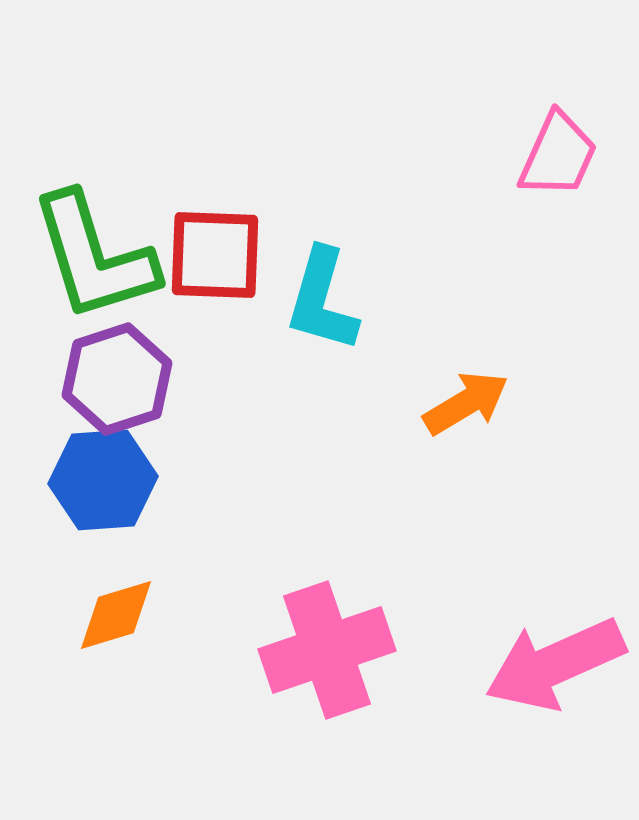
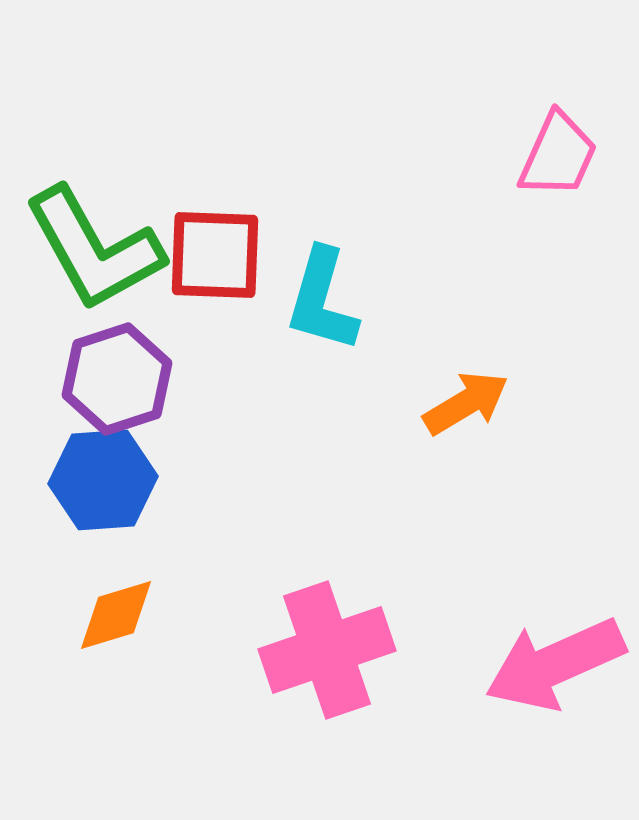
green L-shape: moved 8 px up; rotated 12 degrees counterclockwise
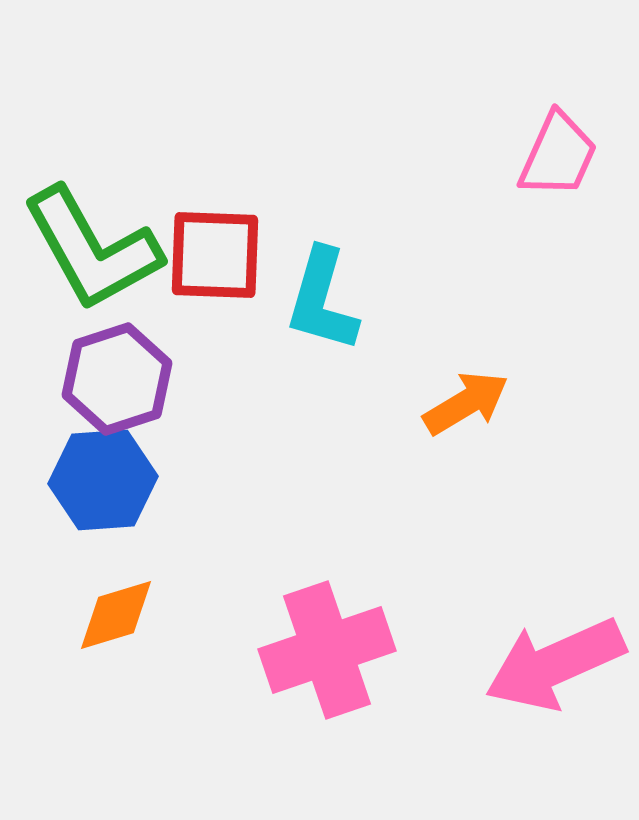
green L-shape: moved 2 px left
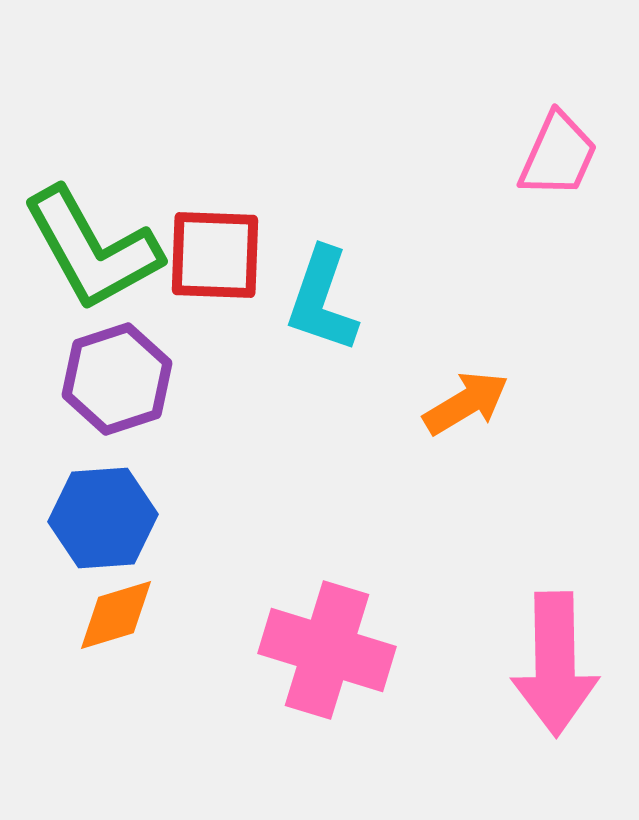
cyan L-shape: rotated 3 degrees clockwise
blue hexagon: moved 38 px down
pink cross: rotated 36 degrees clockwise
pink arrow: rotated 67 degrees counterclockwise
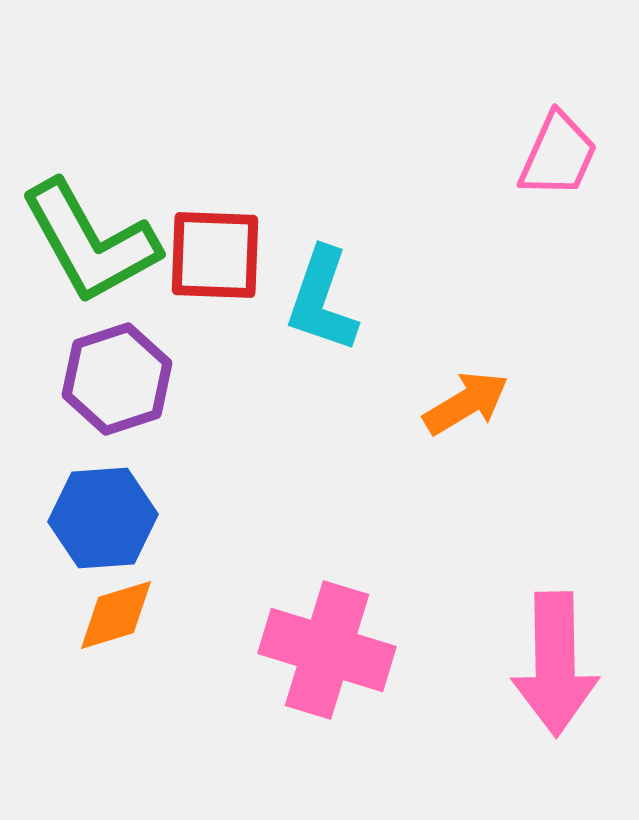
green L-shape: moved 2 px left, 7 px up
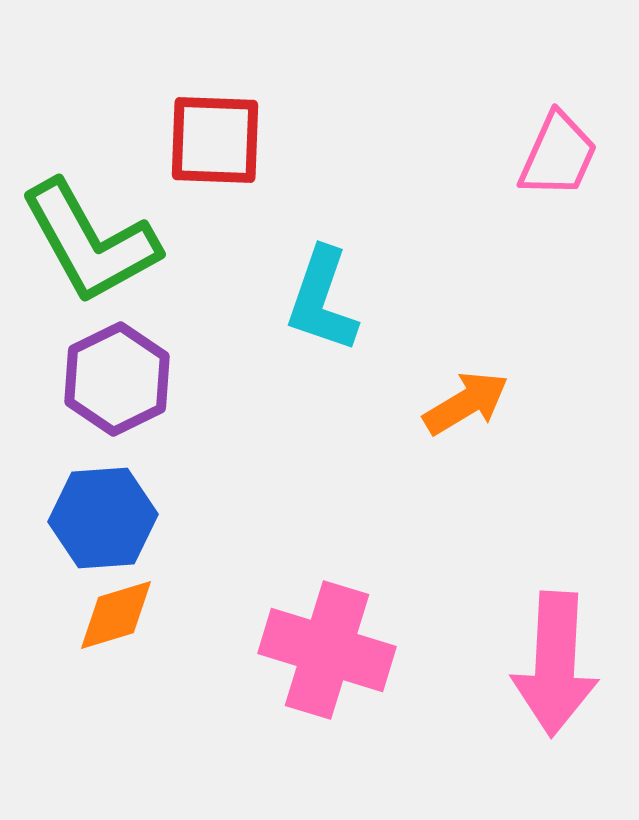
red square: moved 115 px up
purple hexagon: rotated 8 degrees counterclockwise
pink arrow: rotated 4 degrees clockwise
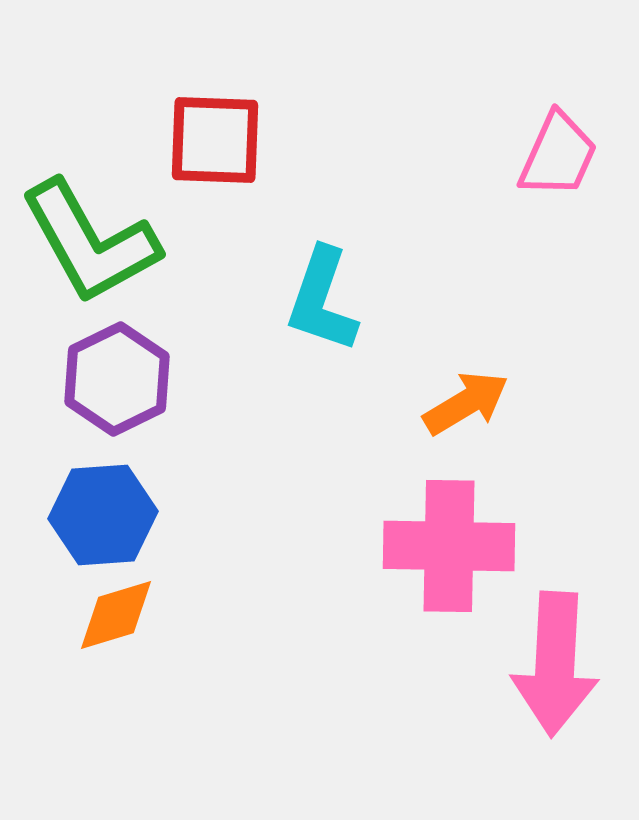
blue hexagon: moved 3 px up
pink cross: moved 122 px right, 104 px up; rotated 16 degrees counterclockwise
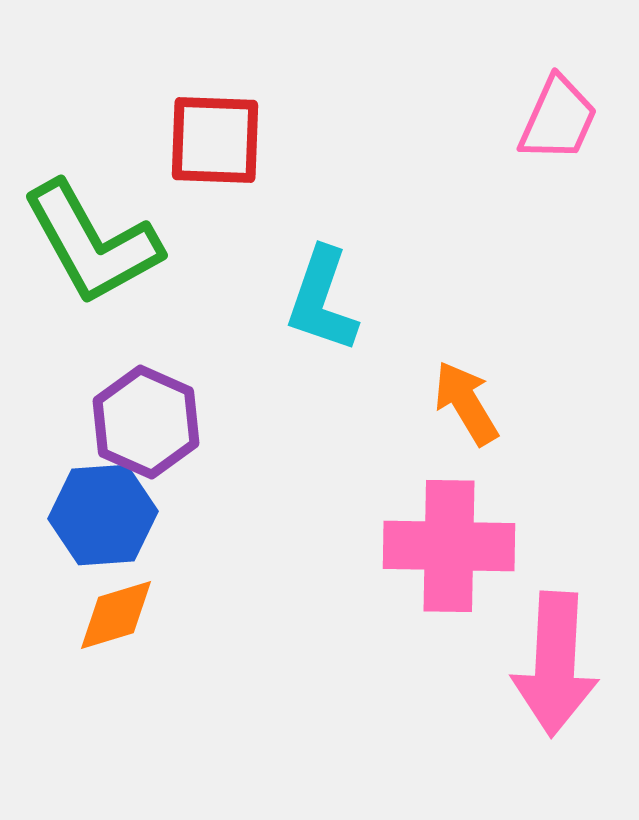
pink trapezoid: moved 36 px up
green L-shape: moved 2 px right, 1 px down
purple hexagon: moved 29 px right, 43 px down; rotated 10 degrees counterclockwise
orange arrow: rotated 90 degrees counterclockwise
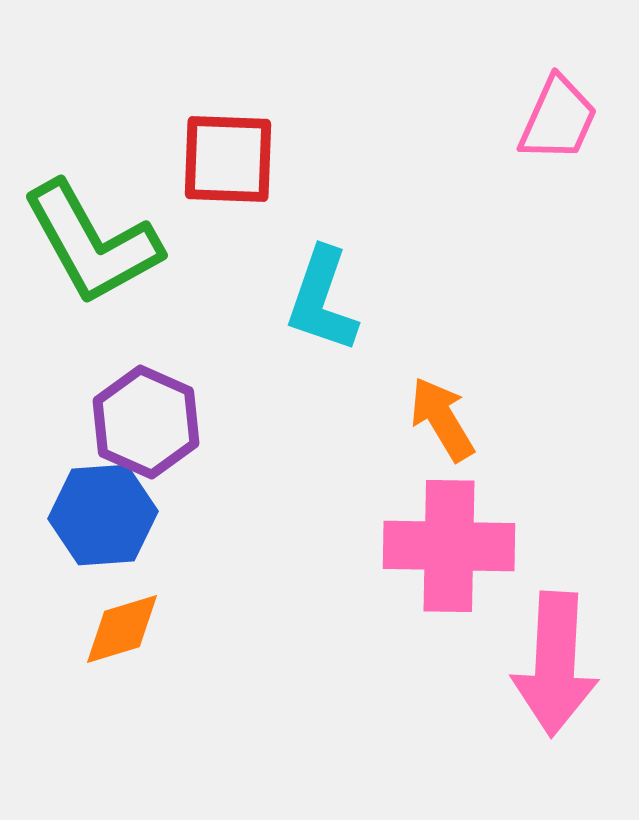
red square: moved 13 px right, 19 px down
orange arrow: moved 24 px left, 16 px down
orange diamond: moved 6 px right, 14 px down
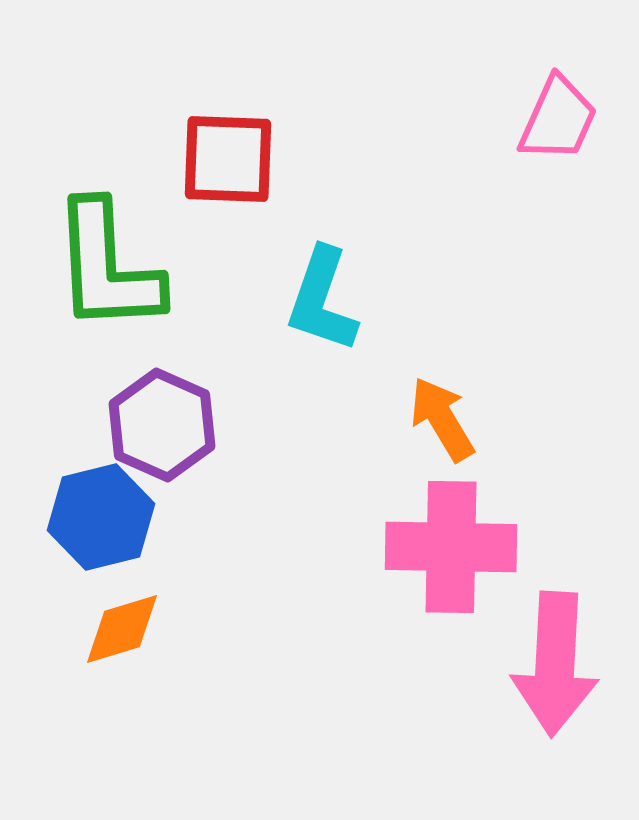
green L-shape: moved 15 px right, 24 px down; rotated 26 degrees clockwise
purple hexagon: moved 16 px right, 3 px down
blue hexagon: moved 2 px left, 2 px down; rotated 10 degrees counterclockwise
pink cross: moved 2 px right, 1 px down
